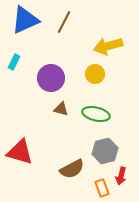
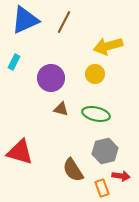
brown semicircle: moved 1 px right, 1 px down; rotated 85 degrees clockwise
red arrow: rotated 96 degrees counterclockwise
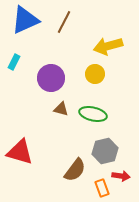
green ellipse: moved 3 px left
brown semicircle: moved 2 px right; rotated 110 degrees counterclockwise
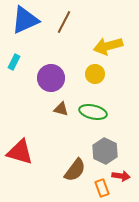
green ellipse: moved 2 px up
gray hexagon: rotated 20 degrees counterclockwise
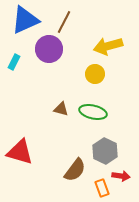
purple circle: moved 2 px left, 29 px up
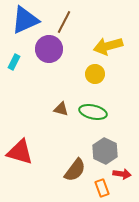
red arrow: moved 1 px right, 2 px up
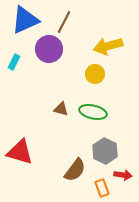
red arrow: moved 1 px right, 1 px down
